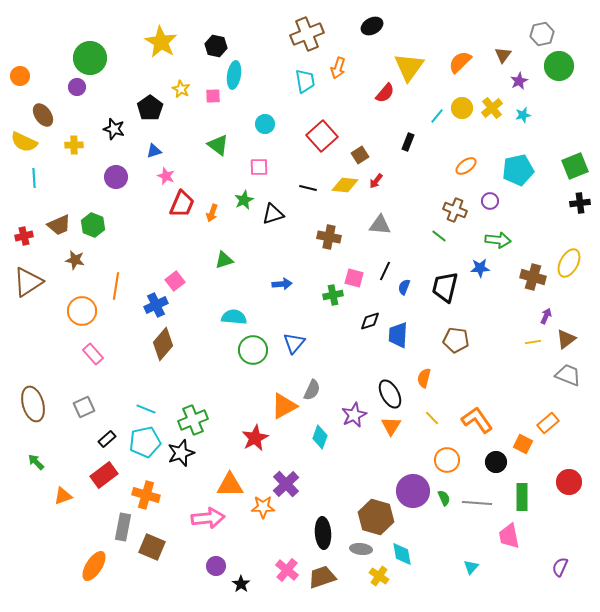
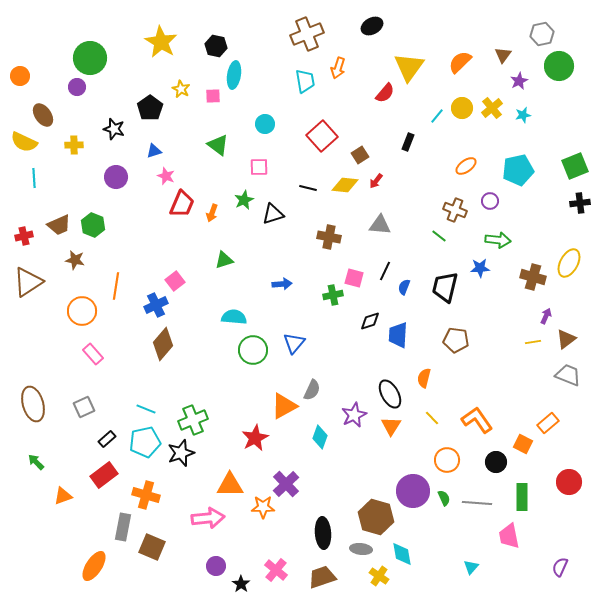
pink cross at (287, 570): moved 11 px left
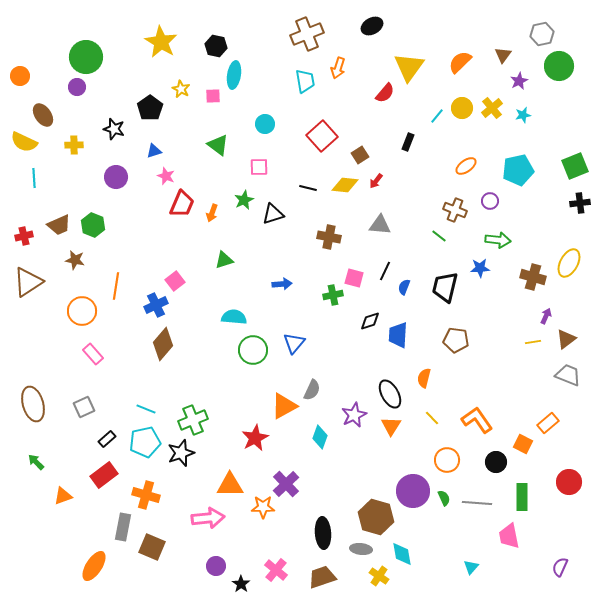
green circle at (90, 58): moved 4 px left, 1 px up
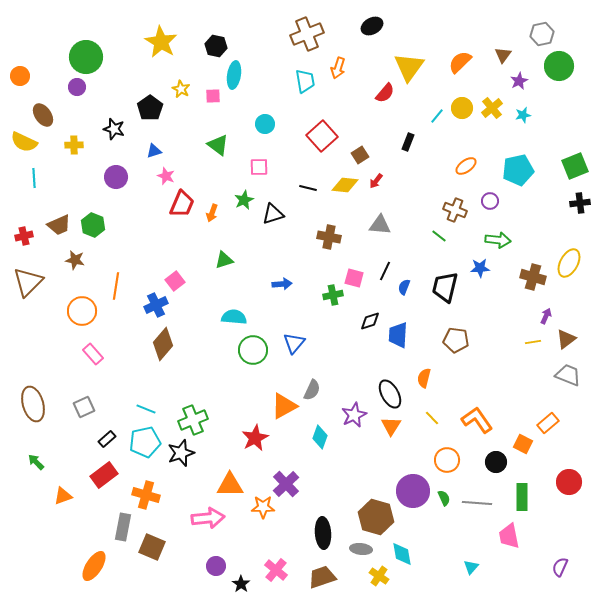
brown triangle at (28, 282): rotated 12 degrees counterclockwise
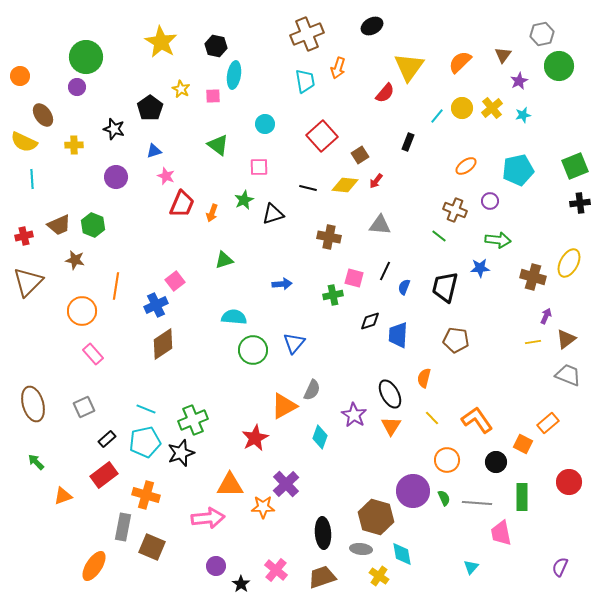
cyan line at (34, 178): moved 2 px left, 1 px down
brown diamond at (163, 344): rotated 16 degrees clockwise
purple star at (354, 415): rotated 15 degrees counterclockwise
pink trapezoid at (509, 536): moved 8 px left, 3 px up
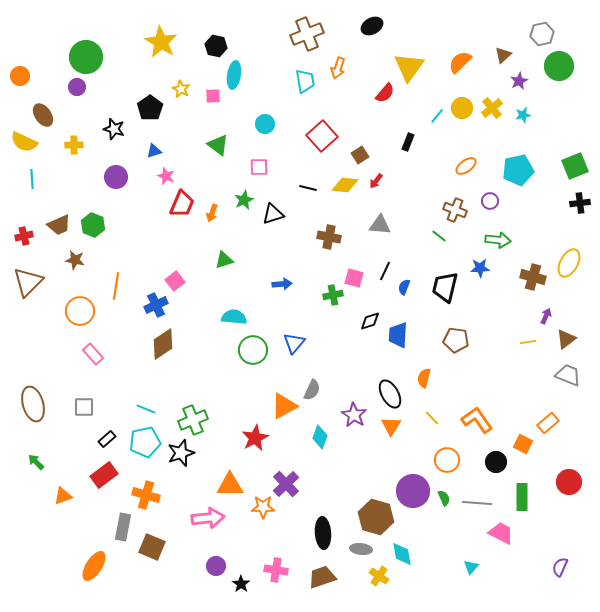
brown triangle at (503, 55): rotated 12 degrees clockwise
orange circle at (82, 311): moved 2 px left
yellow line at (533, 342): moved 5 px left
gray square at (84, 407): rotated 25 degrees clockwise
pink trapezoid at (501, 533): rotated 128 degrees clockwise
pink cross at (276, 570): rotated 30 degrees counterclockwise
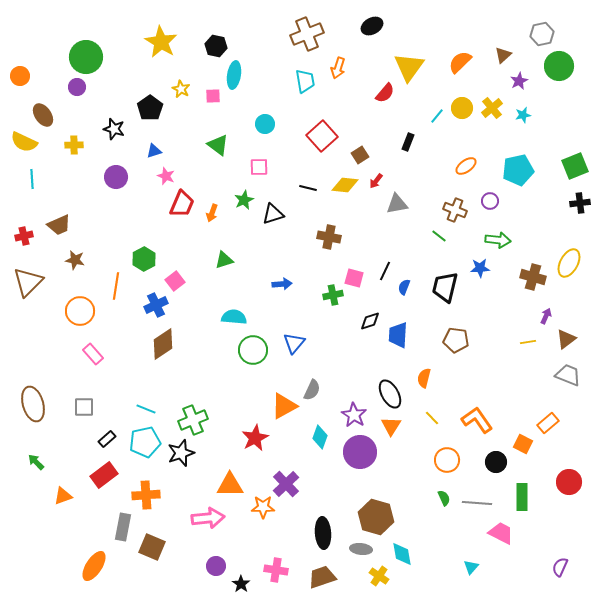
green hexagon at (93, 225): moved 51 px right, 34 px down; rotated 10 degrees clockwise
gray triangle at (380, 225): moved 17 px right, 21 px up; rotated 15 degrees counterclockwise
purple circle at (413, 491): moved 53 px left, 39 px up
orange cross at (146, 495): rotated 20 degrees counterclockwise
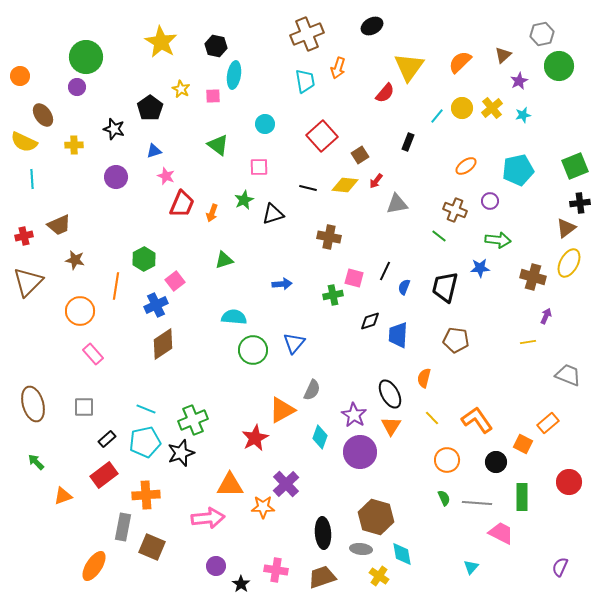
brown triangle at (566, 339): moved 111 px up
orange triangle at (284, 406): moved 2 px left, 4 px down
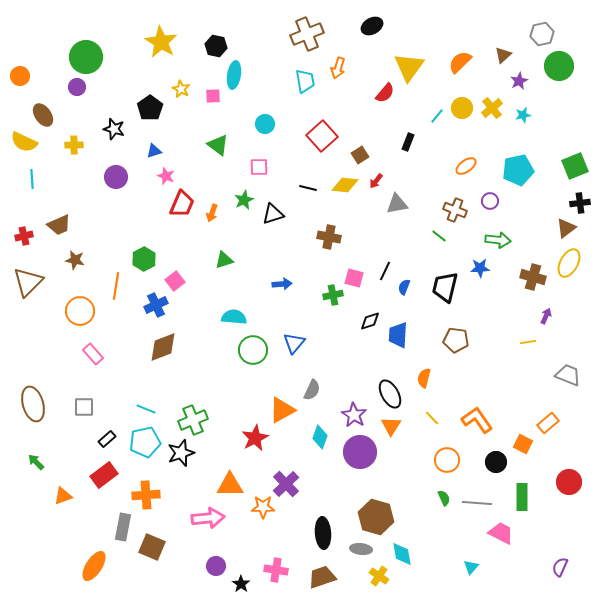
brown diamond at (163, 344): moved 3 px down; rotated 12 degrees clockwise
